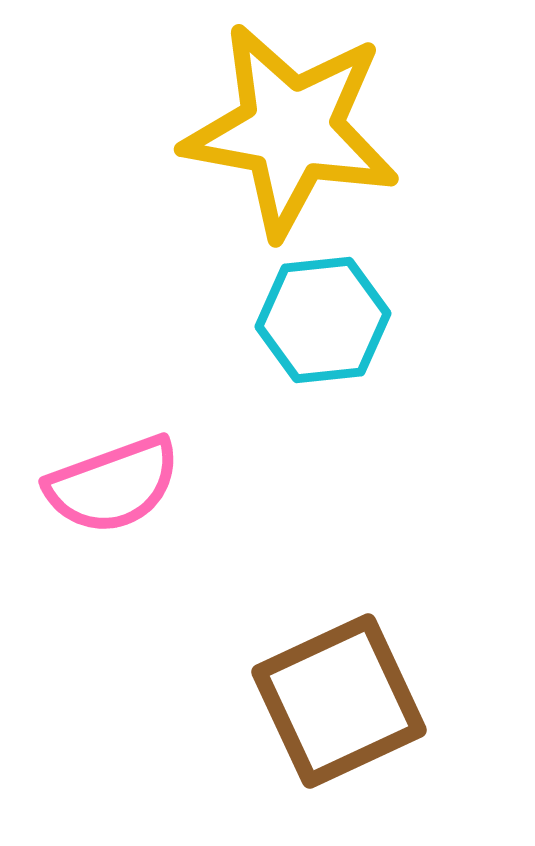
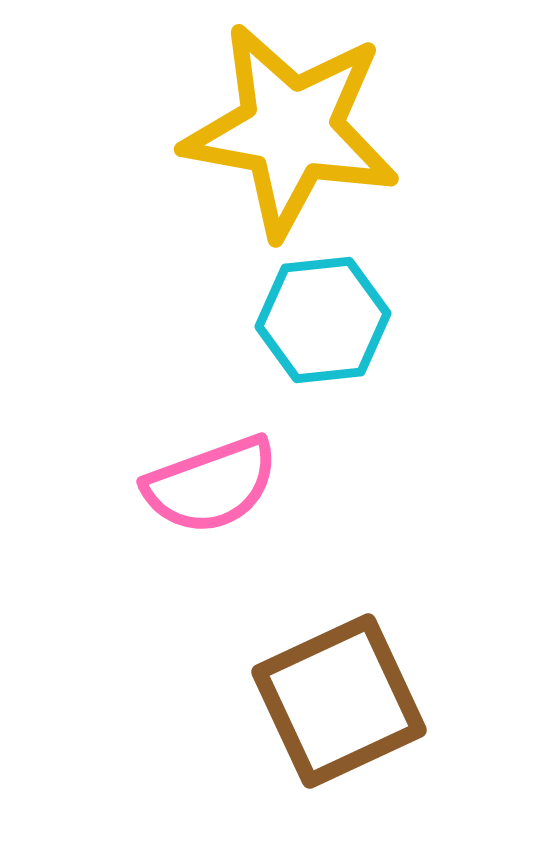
pink semicircle: moved 98 px right
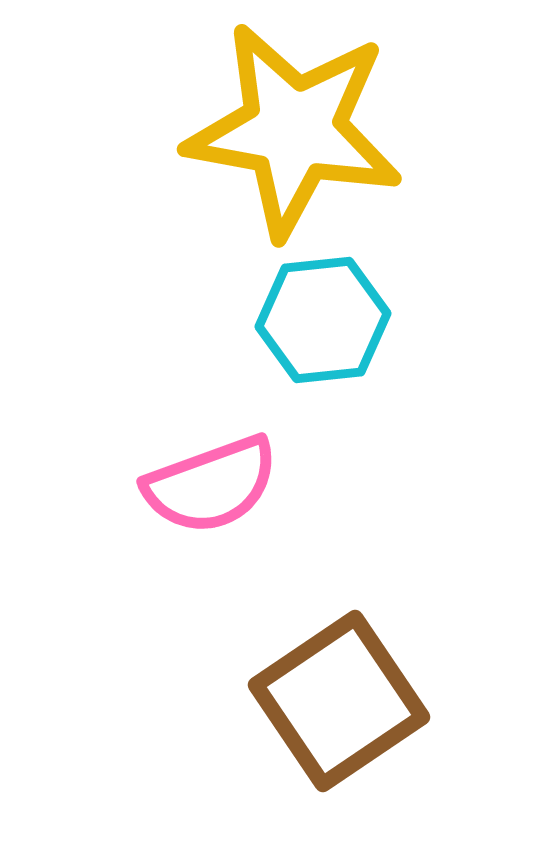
yellow star: moved 3 px right
brown square: rotated 9 degrees counterclockwise
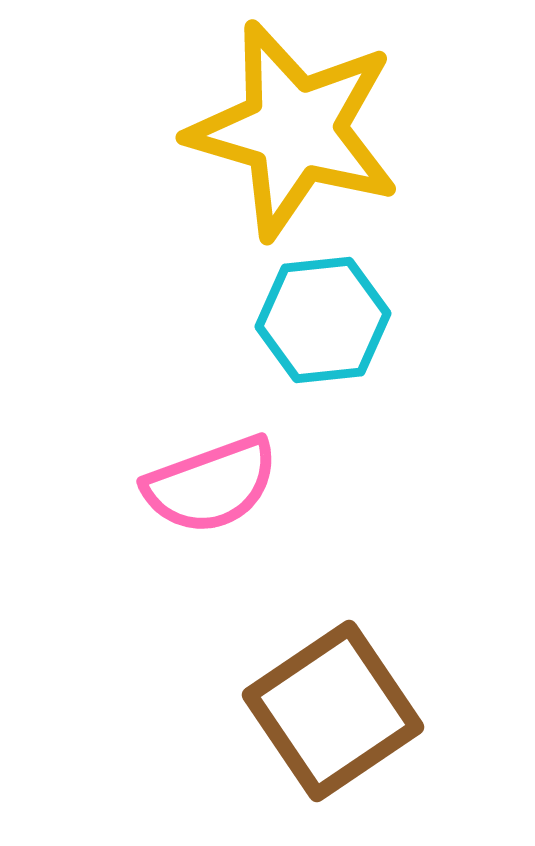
yellow star: rotated 6 degrees clockwise
brown square: moved 6 px left, 10 px down
